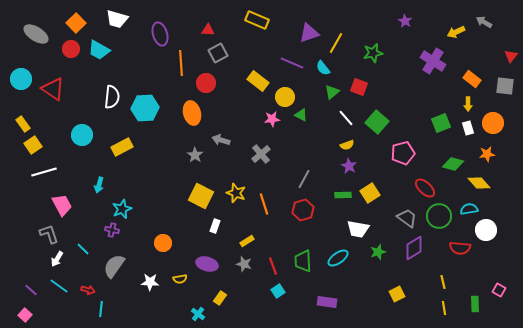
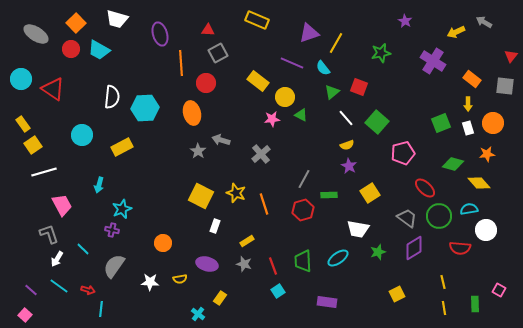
green star at (373, 53): moved 8 px right
gray star at (195, 155): moved 3 px right, 4 px up
green rectangle at (343, 195): moved 14 px left
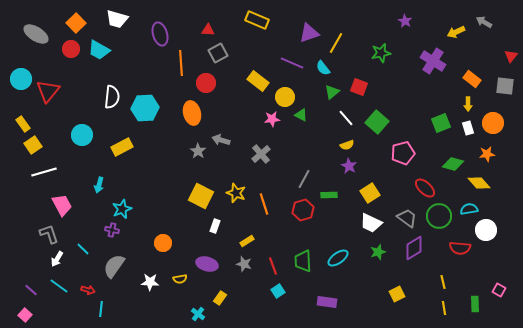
red triangle at (53, 89): moved 5 px left, 2 px down; rotated 35 degrees clockwise
white trapezoid at (358, 229): moved 13 px right, 6 px up; rotated 15 degrees clockwise
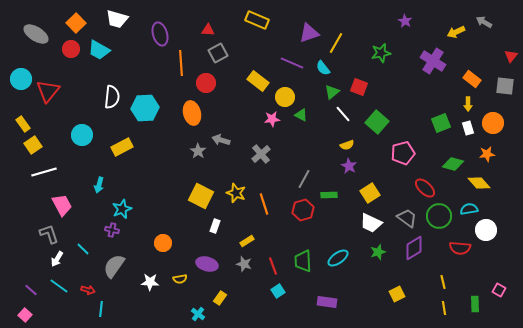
white line at (346, 118): moved 3 px left, 4 px up
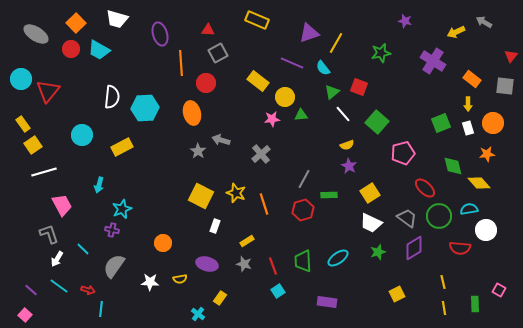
purple star at (405, 21): rotated 16 degrees counterclockwise
green triangle at (301, 115): rotated 32 degrees counterclockwise
green diamond at (453, 164): moved 2 px down; rotated 60 degrees clockwise
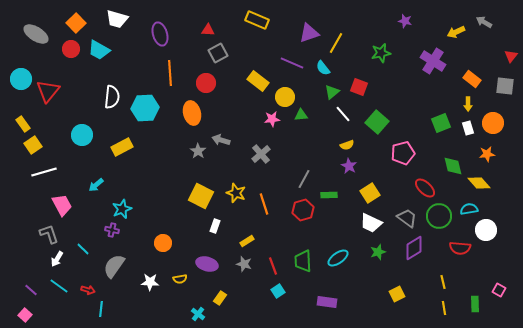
orange line at (181, 63): moved 11 px left, 10 px down
cyan arrow at (99, 185): moved 3 px left; rotated 35 degrees clockwise
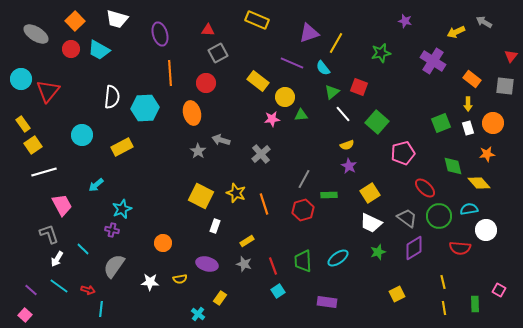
orange square at (76, 23): moved 1 px left, 2 px up
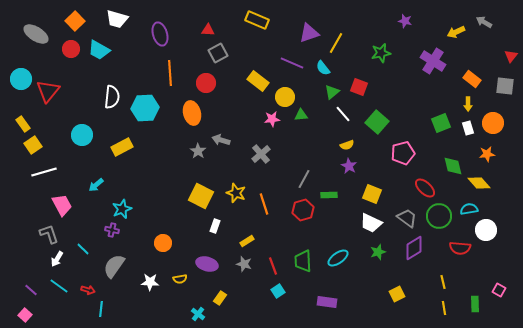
yellow square at (370, 193): moved 2 px right, 1 px down; rotated 36 degrees counterclockwise
